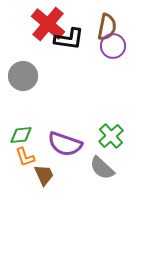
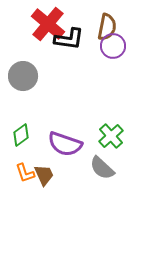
green diamond: rotated 30 degrees counterclockwise
orange L-shape: moved 16 px down
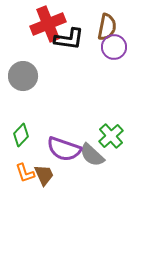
red cross: rotated 28 degrees clockwise
purple circle: moved 1 px right, 1 px down
green diamond: rotated 10 degrees counterclockwise
purple semicircle: moved 1 px left, 5 px down
gray semicircle: moved 10 px left, 13 px up
